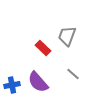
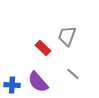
blue cross: rotated 14 degrees clockwise
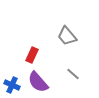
gray trapezoid: rotated 60 degrees counterclockwise
red rectangle: moved 11 px left, 7 px down; rotated 70 degrees clockwise
blue cross: rotated 21 degrees clockwise
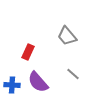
red rectangle: moved 4 px left, 3 px up
blue cross: rotated 21 degrees counterclockwise
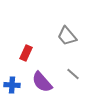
red rectangle: moved 2 px left, 1 px down
purple semicircle: moved 4 px right
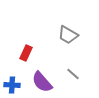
gray trapezoid: moved 1 px right, 1 px up; rotated 20 degrees counterclockwise
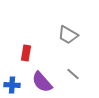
red rectangle: rotated 14 degrees counterclockwise
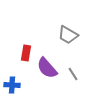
gray line: rotated 16 degrees clockwise
purple semicircle: moved 5 px right, 14 px up
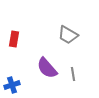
red rectangle: moved 12 px left, 14 px up
gray line: rotated 24 degrees clockwise
blue cross: rotated 21 degrees counterclockwise
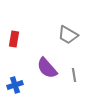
gray line: moved 1 px right, 1 px down
blue cross: moved 3 px right
